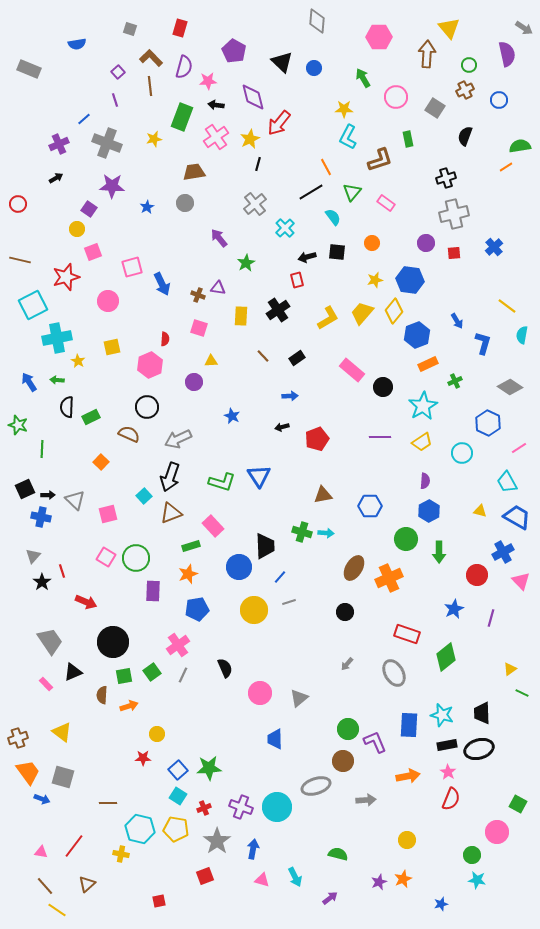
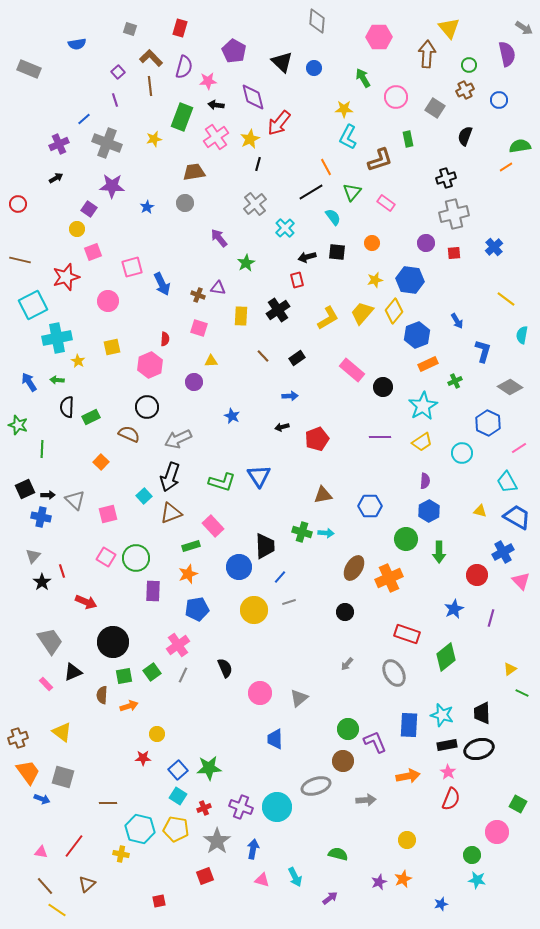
yellow line at (507, 306): moved 1 px left, 7 px up
blue L-shape at (483, 343): moved 8 px down
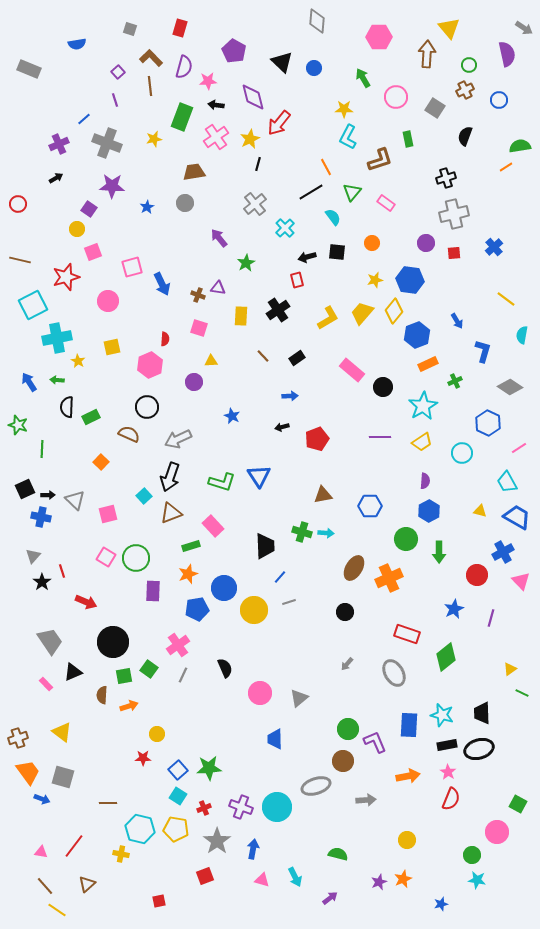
blue circle at (239, 567): moved 15 px left, 21 px down
green square at (152, 672): moved 3 px left, 3 px up; rotated 18 degrees counterclockwise
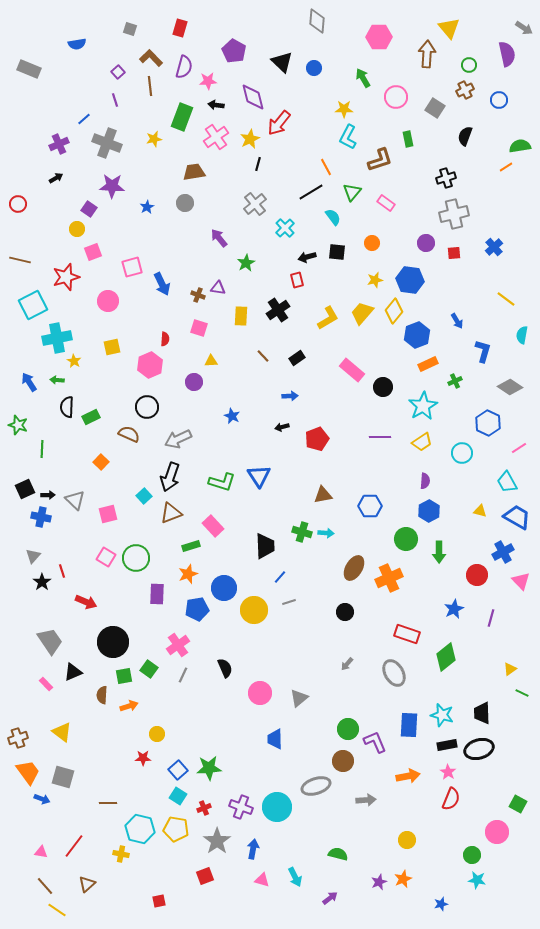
yellow star at (78, 361): moved 4 px left
purple rectangle at (153, 591): moved 4 px right, 3 px down
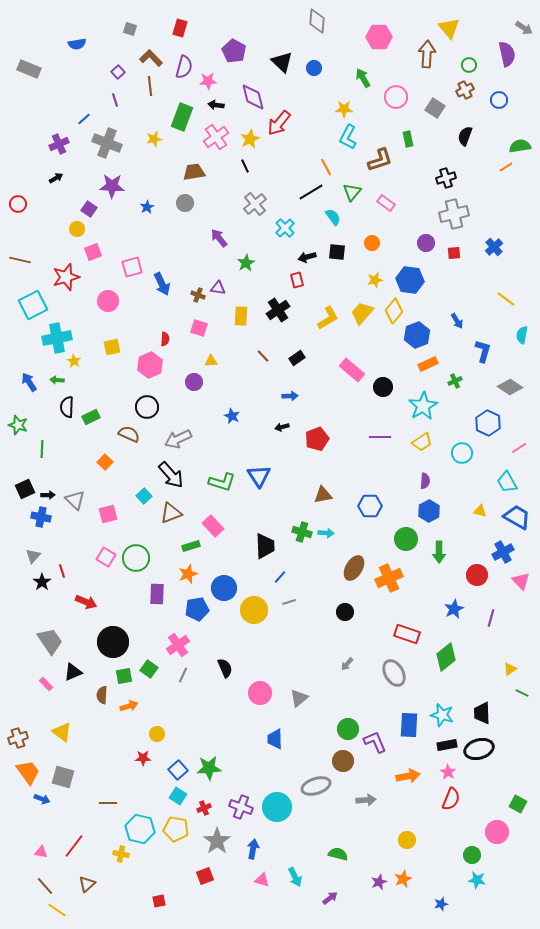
black line at (258, 164): moved 13 px left, 2 px down; rotated 40 degrees counterclockwise
orange square at (101, 462): moved 4 px right
black arrow at (170, 477): moved 1 px right, 2 px up; rotated 60 degrees counterclockwise
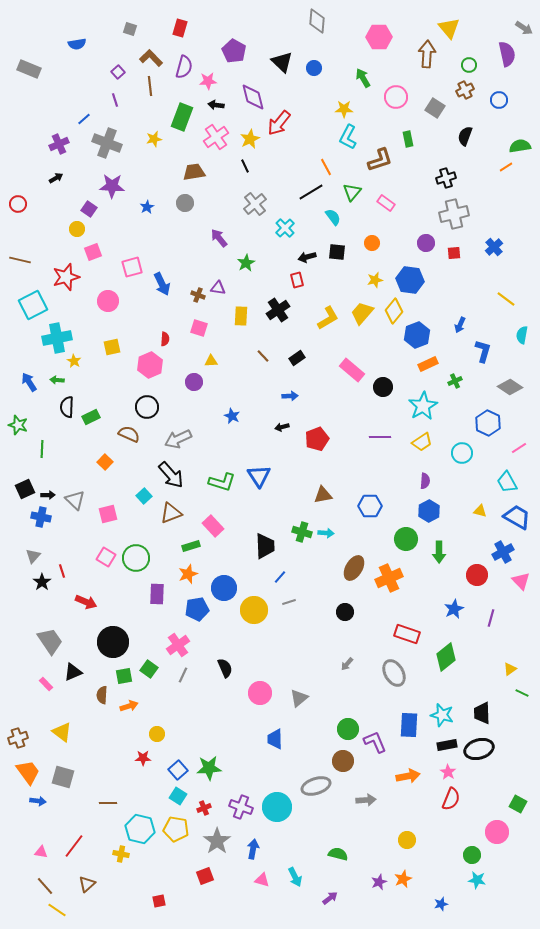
blue arrow at (457, 321): moved 3 px right, 4 px down; rotated 56 degrees clockwise
blue arrow at (42, 799): moved 4 px left, 2 px down; rotated 14 degrees counterclockwise
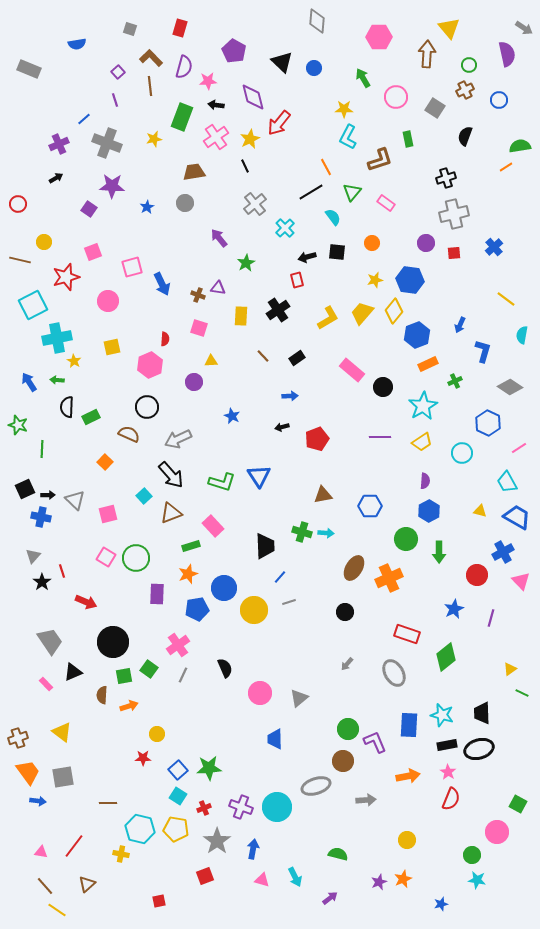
yellow circle at (77, 229): moved 33 px left, 13 px down
gray square at (63, 777): rotated 25 degrees counterclockwise
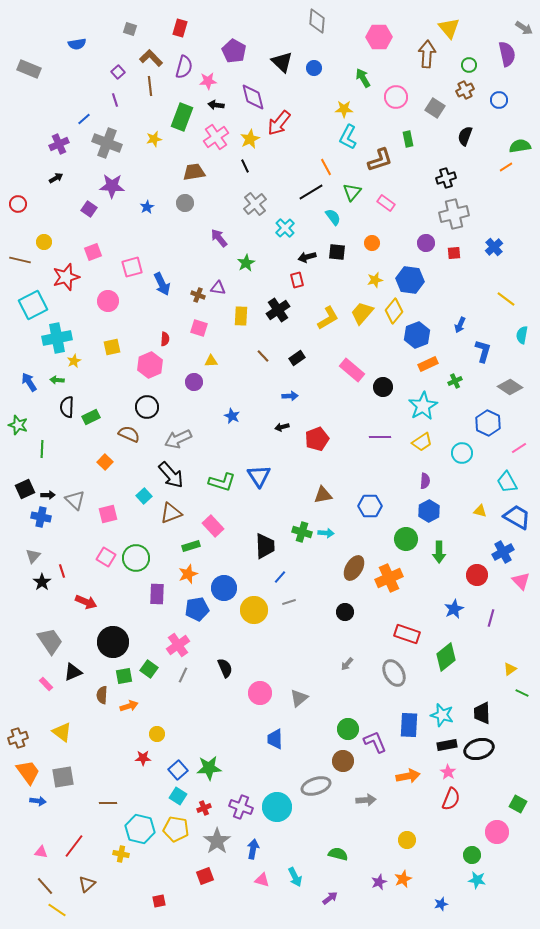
yellow star at (74, 361): rotated 16 degrees clockwise
